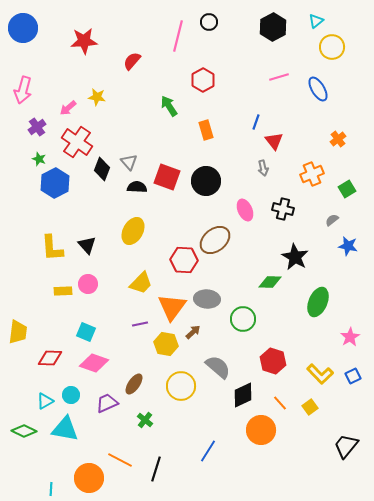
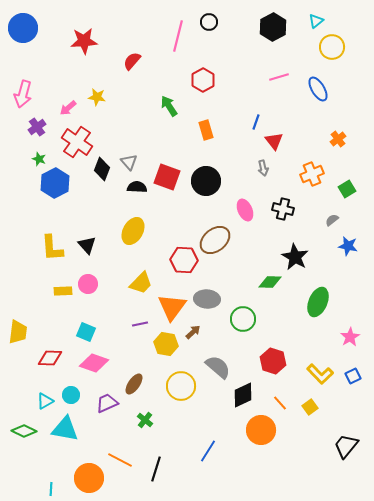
pink arrow at (23, 90): moved 4 px down
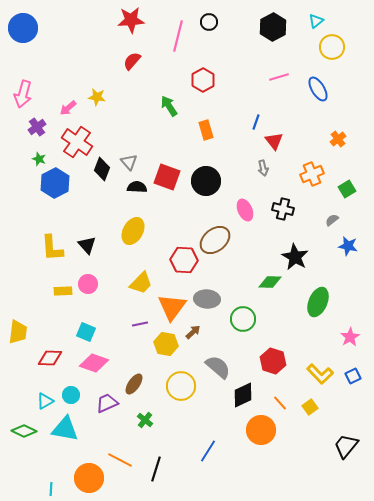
red star at (84, 41): moved 47 px right, 21 px up
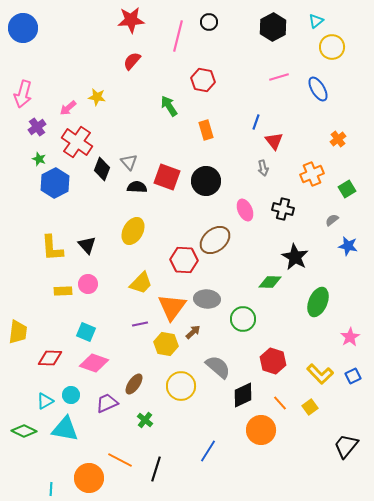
red hexagon at (203, 80): rotated 20 degrees counterclockwise
